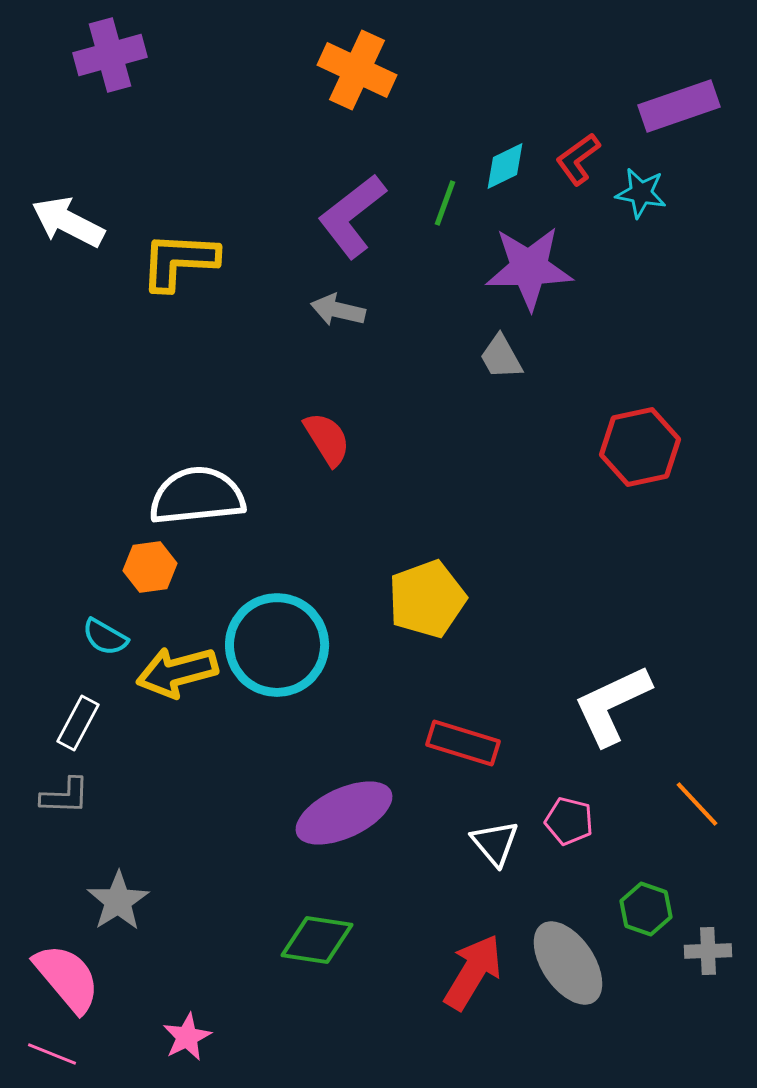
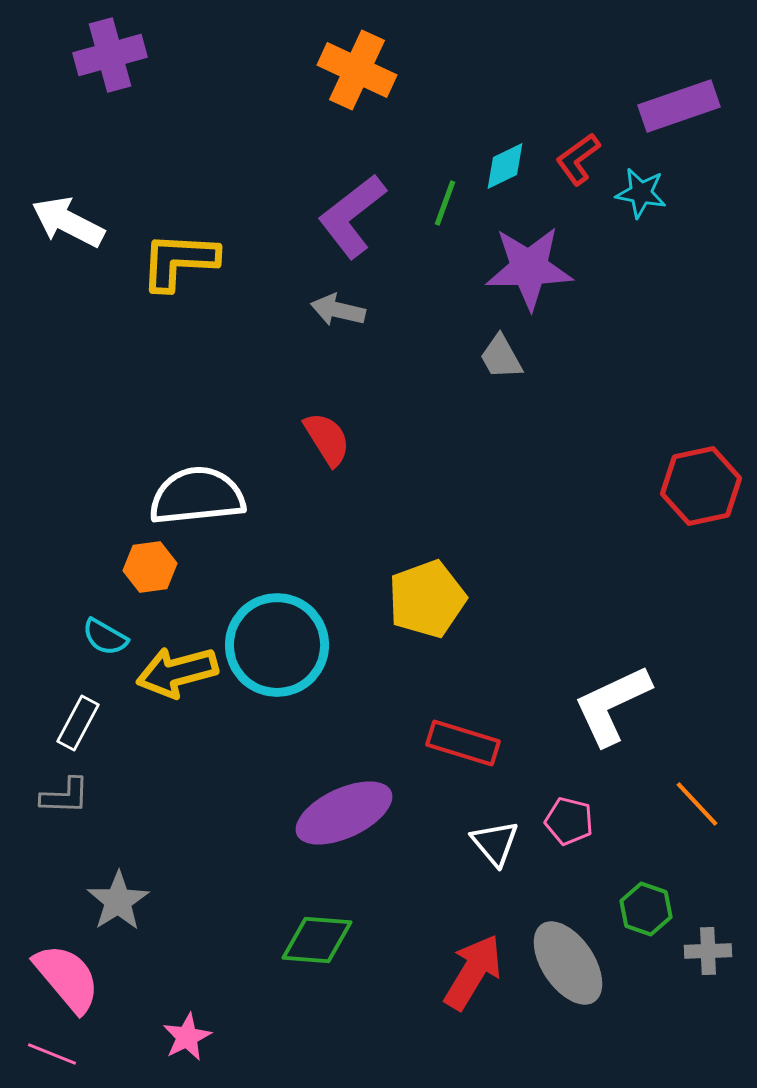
red hexagon: moved 61 px right, 39 px down
green diamond: rotated 4 degrees counterclockwise
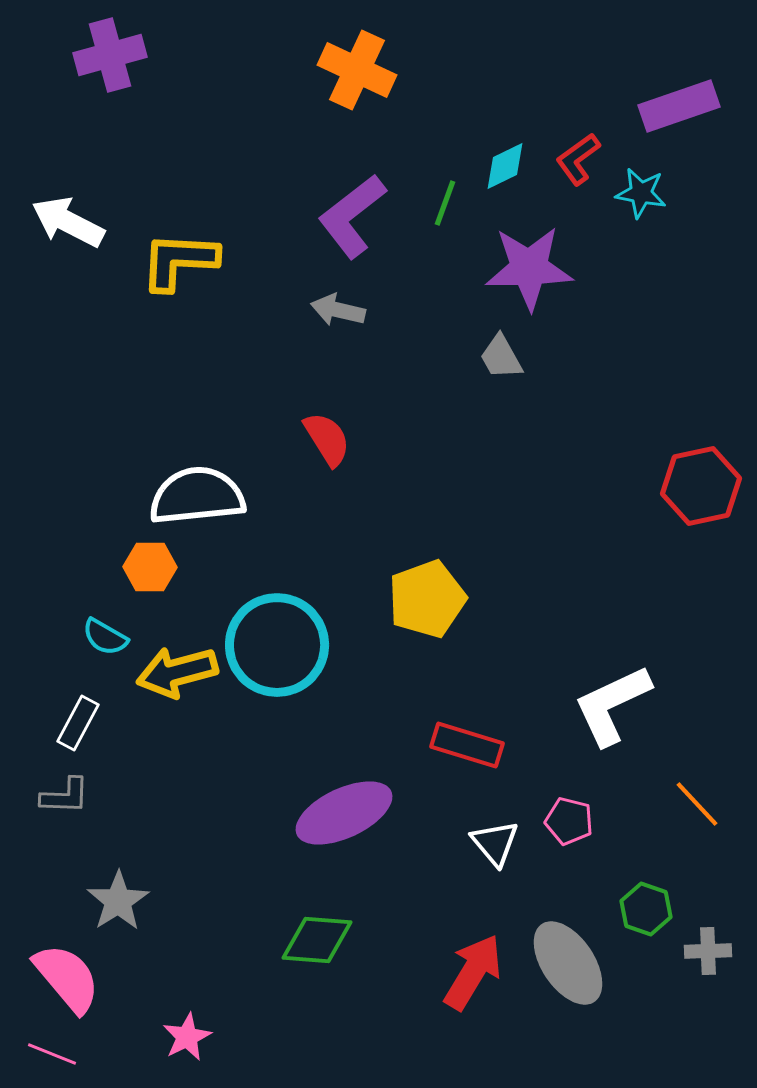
orange hexagon: rotated 9 degrees clockwise
red rectangle: moved 4 px right, 2 px down
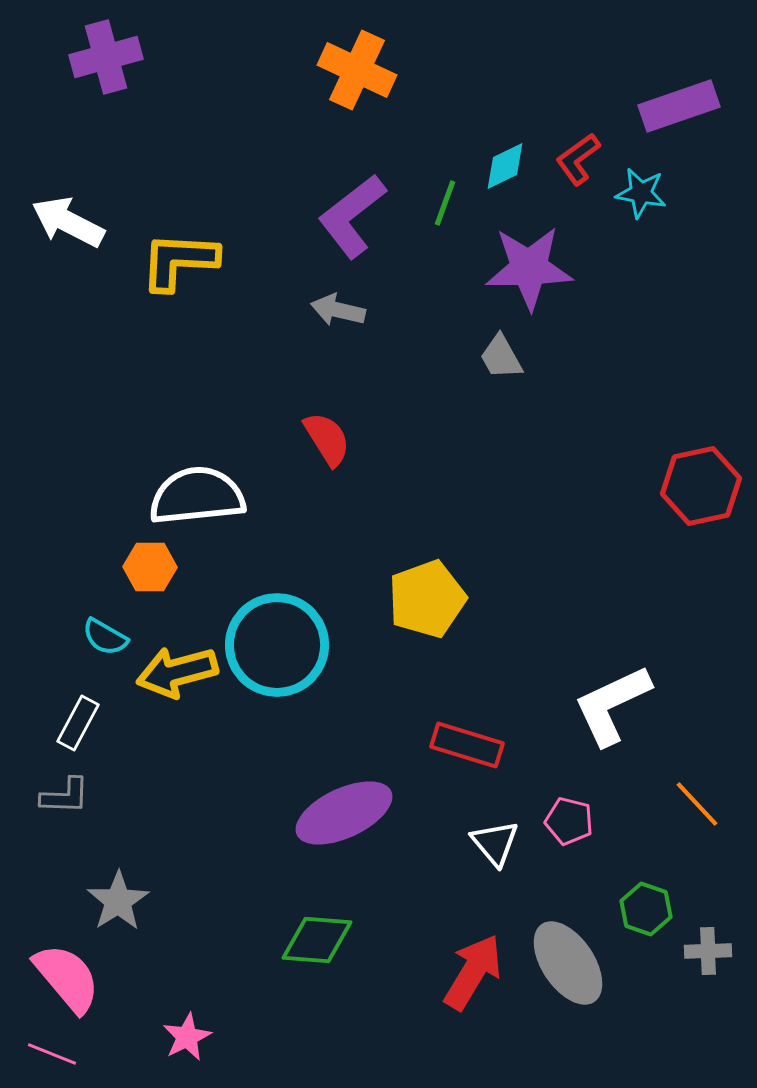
purple cross: moved 4 px left, 2 px down
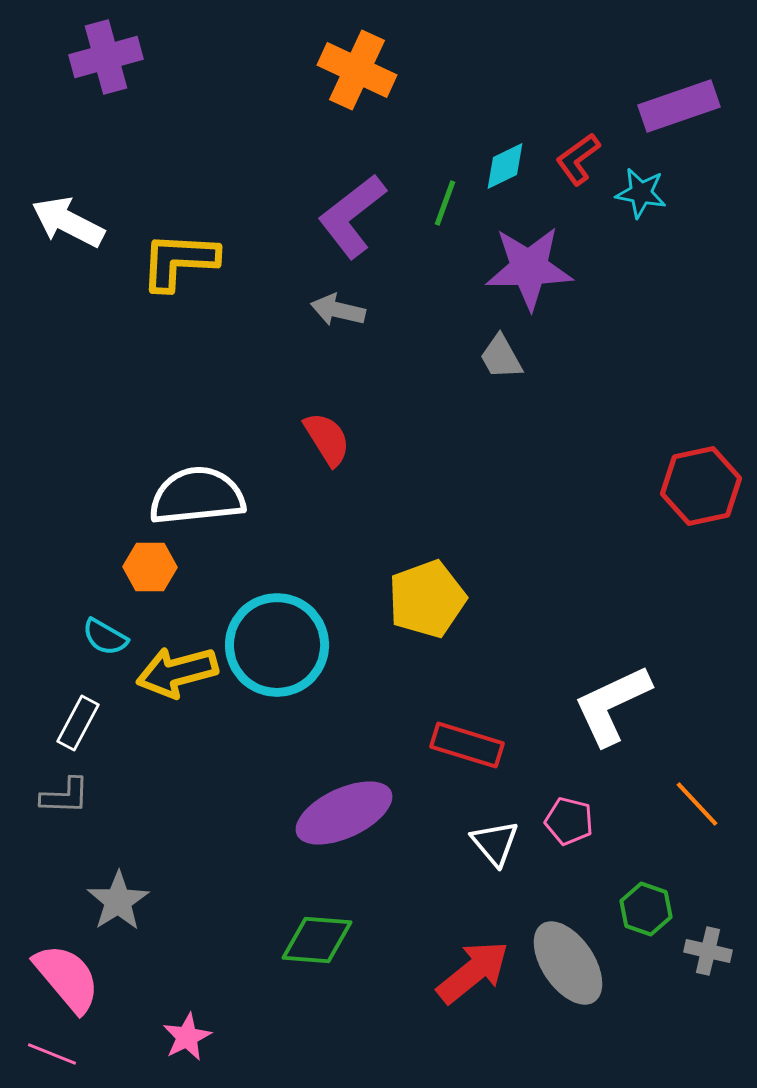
gray cross: rotated 15 degrees clockwise
red arrow: rotated 20 degrees clockwise
